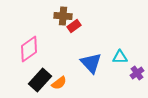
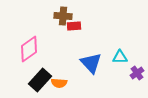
red rectangle: rotated 32 degrees clockwise
orange semicircle: rotated 42 degrees clockwise
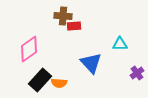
cyan triangle: moved 13 px up
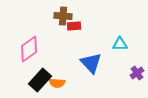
orange semicircle: moved 2 px left
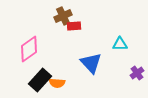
brown cross: rotated 30 degrees counterclockwise
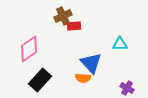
purple cross: moved 10 px left, 15 px down; rotated 24 degrees counterclockwise
orange semicircle: moved 26 px right, 5 px up
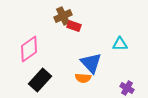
red rectangle: rotated 24 degrees clockwise
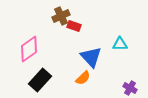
brown cross: moved 2 px left
blue triangle: moved 6 px up
orange semicircle: rotated 49 degrees counterclockwise
purple cross: moved 3 px right
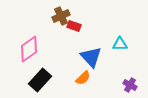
purple cross: moved 3 px up
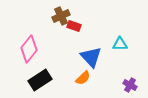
pink diamond: rotated 16 degrees counterclockwise
black rectangle: rotated 15 degrees clockwise
